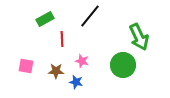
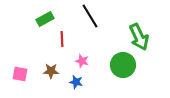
black line: rotated 70 degrees counterclockwise
pink square: moved 6 px left, 8 px down
brown star: moved 5 px left
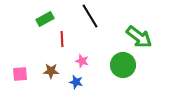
green arrow: rotated 28 degrees counterclockwise
pink square: rotated 14 degrees counterclockwise
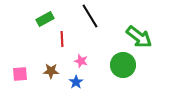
pink star: moved 1 px left
blue star: rotated 24 degrees clockwise
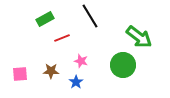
red line: moved 1 px up; rotated 70 degrees clockwise
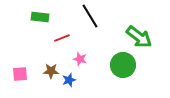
green rectangle: moved 5 px left, 2 px up; rotated 36 degrees clockwise
pink star: moved 1 px left, 2 px up
blue star: moved 7 px left, 2 px up; rotated 16 degrees clockwise
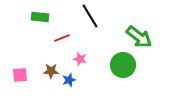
pink square: moved 1 px down
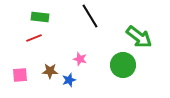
red line: moved 28 px left
brown star: moved 1 px left
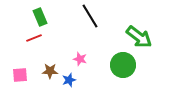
green rectangle: rotated 60 degrees clockwise
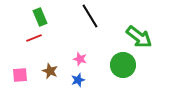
brown star: rotated 21 degrees clockwise
blue star: moved 9 px right
